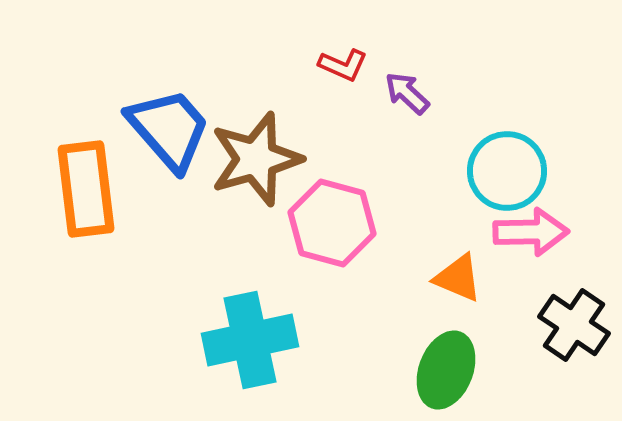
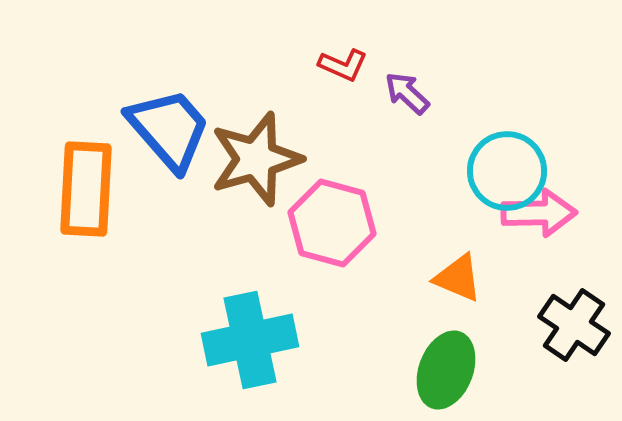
orange rectangle: rotated 10 degrees clockwise
pink arrow: moved 8 px right, 19 px up
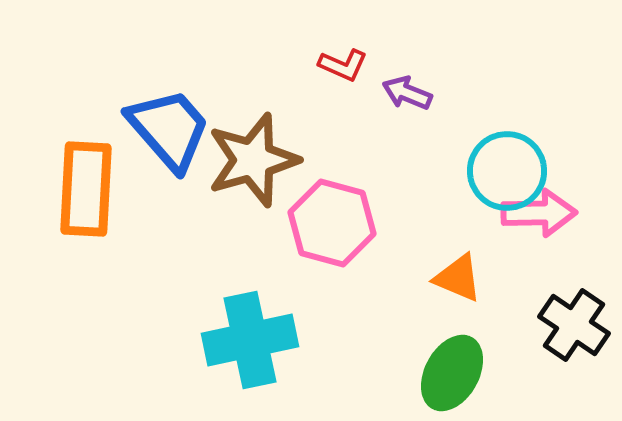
purple arrow: rotated 21 degrees counterclockwise
brown star: moved 3 px left, 1 px down
green ellipse: moved 6 px right, 3 px down; rotated 8 degrees clockwise
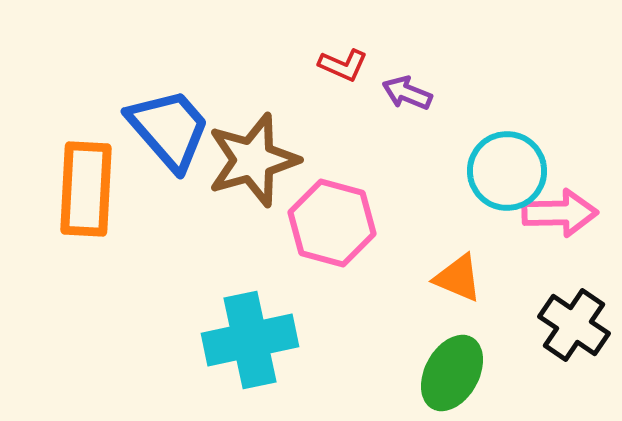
pink arrow: moved 21 px right
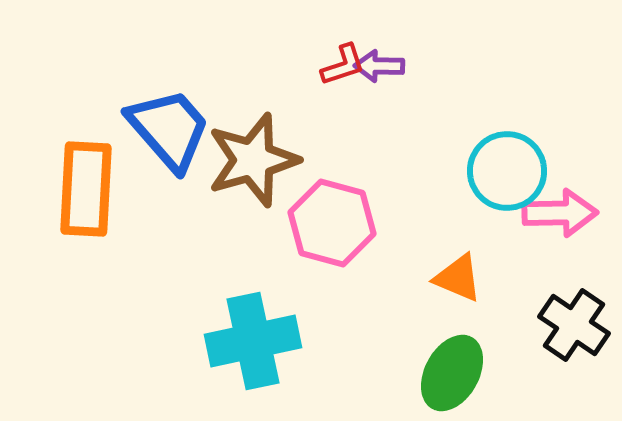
red L-shape: rotated 42 degrees counterclockwise
purple arrow: moved 28 px left, 27 px up; rotated 21 degrees counterclockwise
cyan cross: moved 3 px right, 1 px down
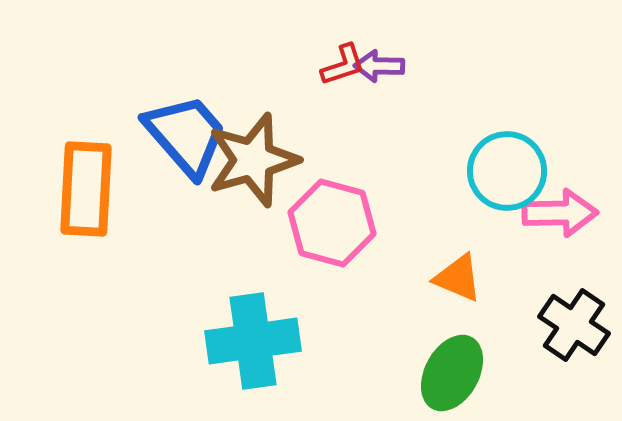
blue trapezoid: moved 17 px right, 6 px down
cyan cross: rotated 4 degrees clockwise
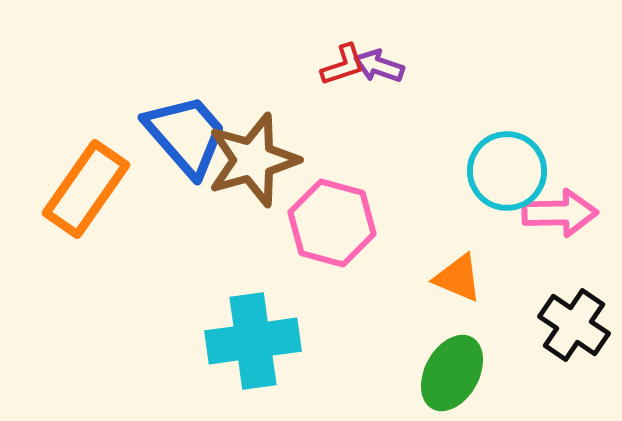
purple arrow: rotated 18 degrees clockwise
orange rectangle: rotated 32 degrees clockwise
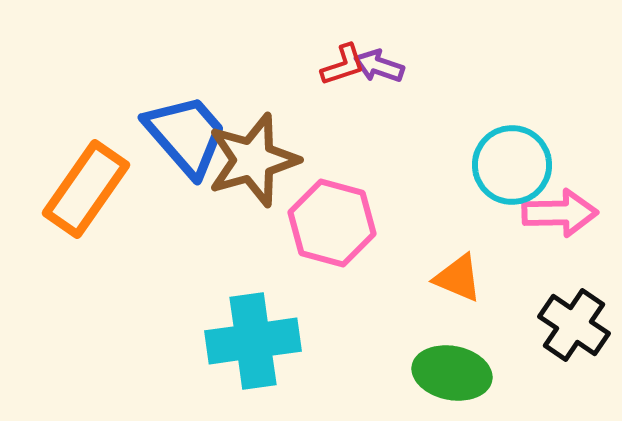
cyan circle: moved 5 px right, 6 px up
green ellipse: rotated 72 degrees clockwise
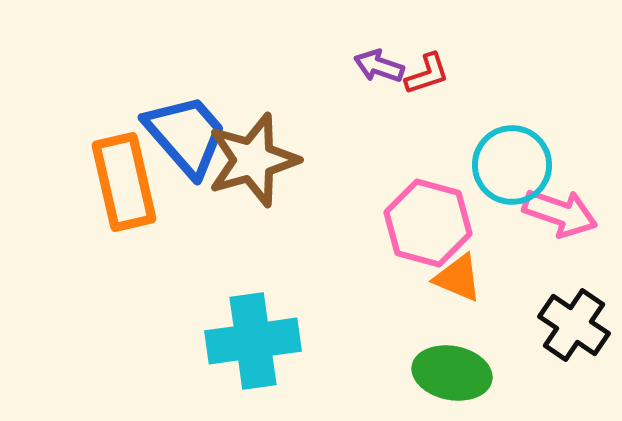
red L-shape: moved 84 px right, 9 px down
orange rectangle: moved 38 px right, 7 px up; rotated 48 degrees counterclockwise
pink arrow: rotated 20 degrees clockwise
pink hexagon: moved 96 px right
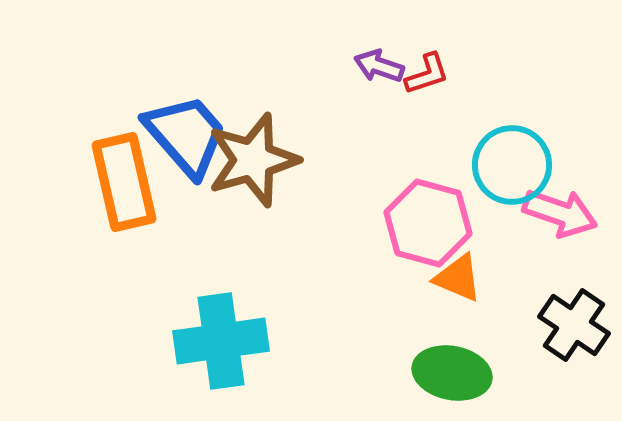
cyan cross: moved 32 px left
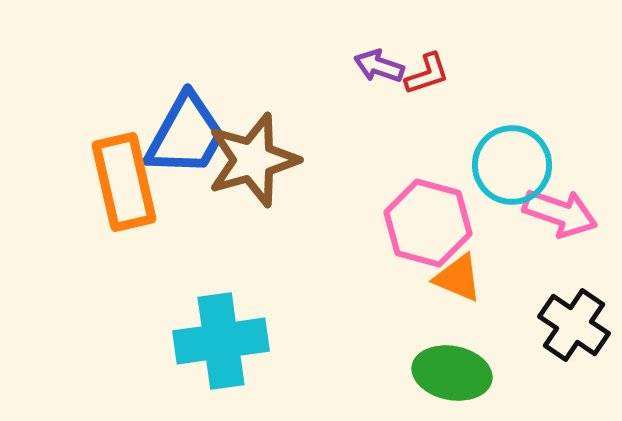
blue trapezoid: rotated 70 degrees clockwise
